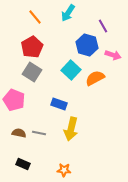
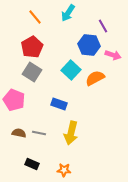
blue hexagon: moved 2 px right; rotated 10 degrees counterclockwise
yellow arrow: moved 4 px down
black rectangle: moved 9 px right
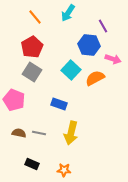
pink arrow: moved 4 px down
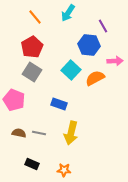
pink arrow: moved 2 px right, 2 px down; rotated 21 degrees counterclockwise
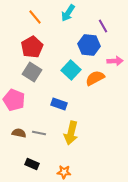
orange star: moved 2 px down
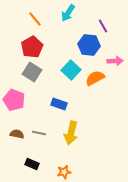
orange line: moved 2 px down
brown semicircle: moved 2 px left, 1 px down
orange star: rotated 16 degrees counterclockwise
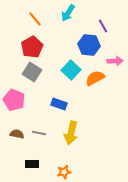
black rectangle: rotated 24 degrees counterclockwise
